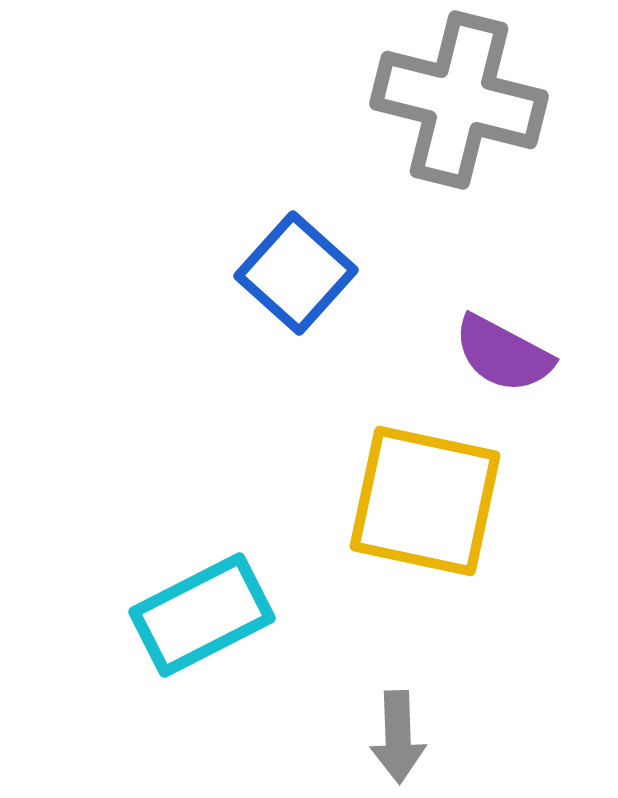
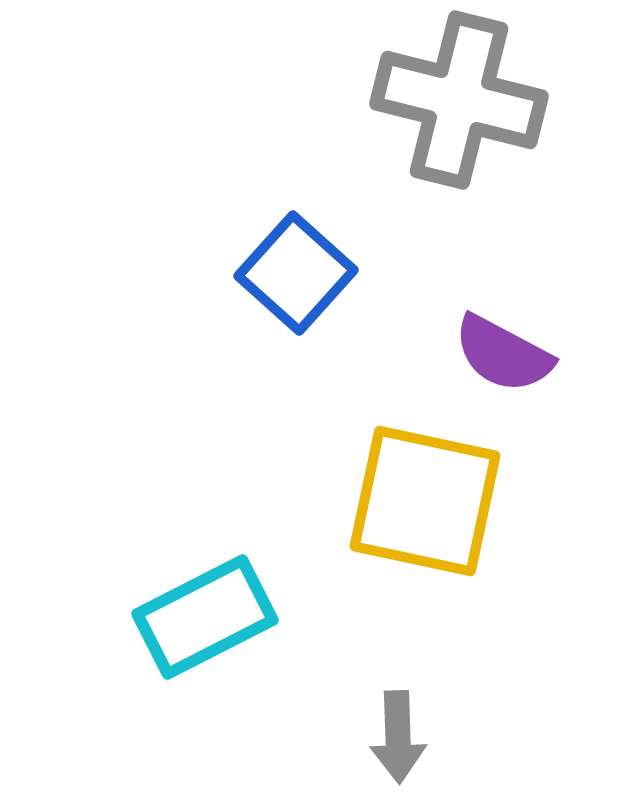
cyan rectangle: moved 3 px right, 2 px down
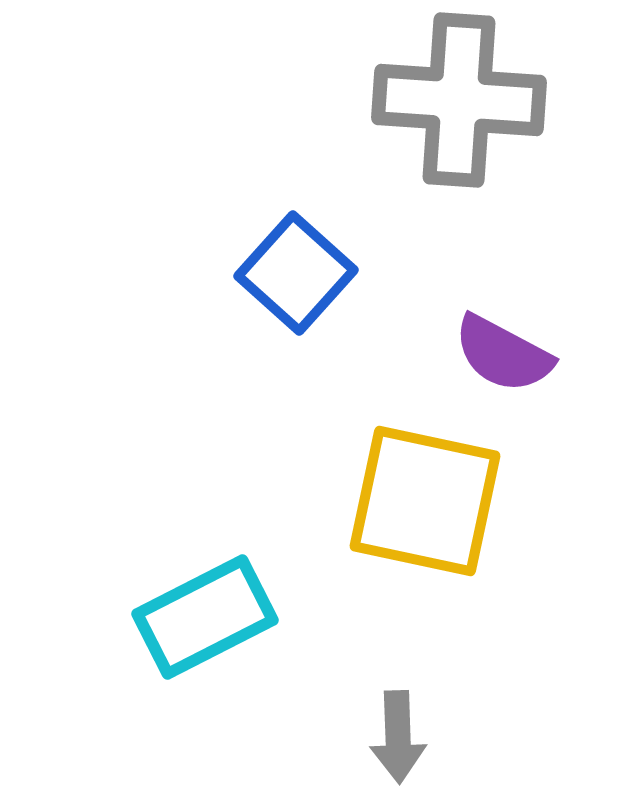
gray cross: rotated 10 degrees counterclockwise
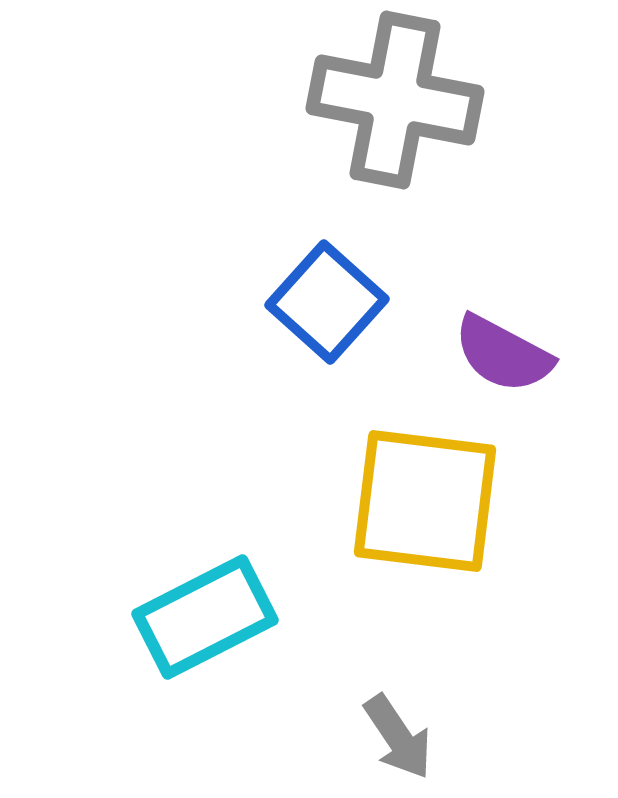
gray cross: moved 64 px left; rotated 7 degrees clockwise
blue square: moved 31 px right, 29 px down
yellow square: rotated 5 degrees counterclockwise
gray arrow: rotated 32 degrees counterclockwise
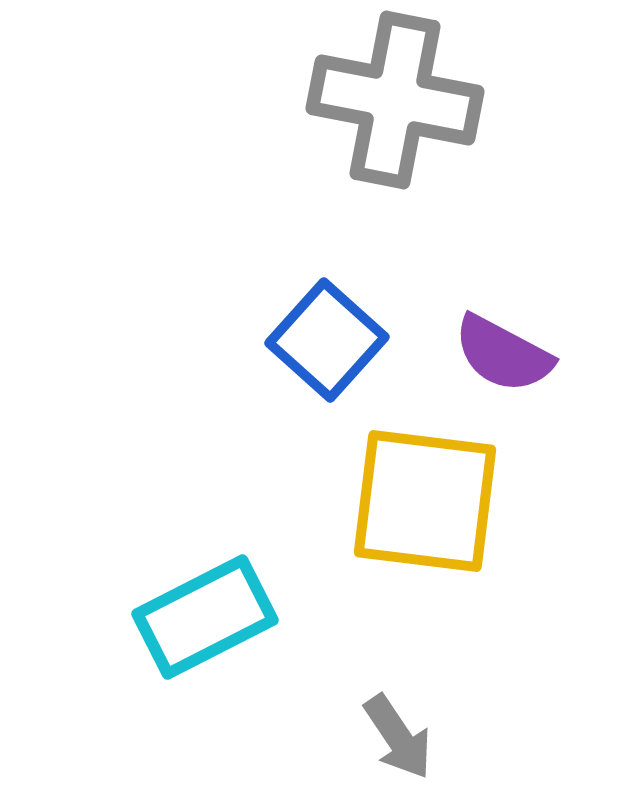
blue square: moved 38 px down
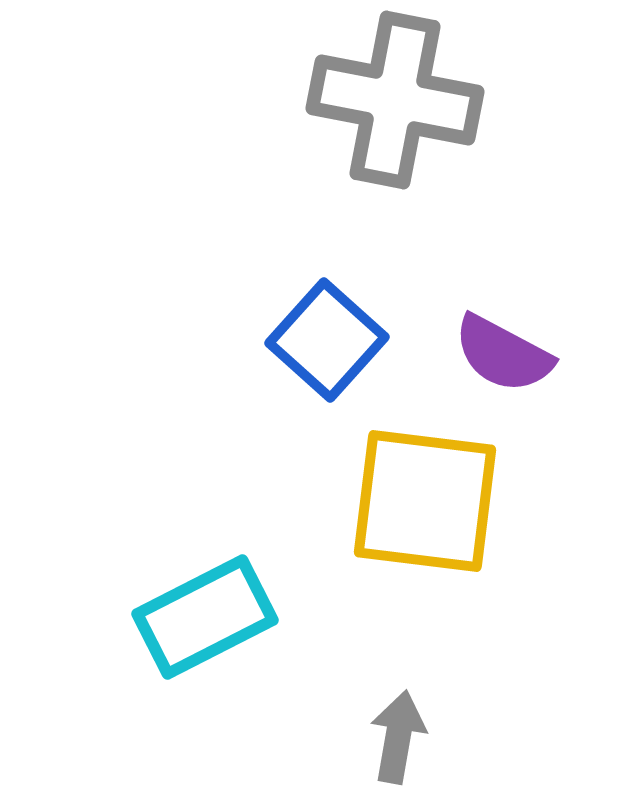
gray arrow: rotated 136 degrees counterclockwise
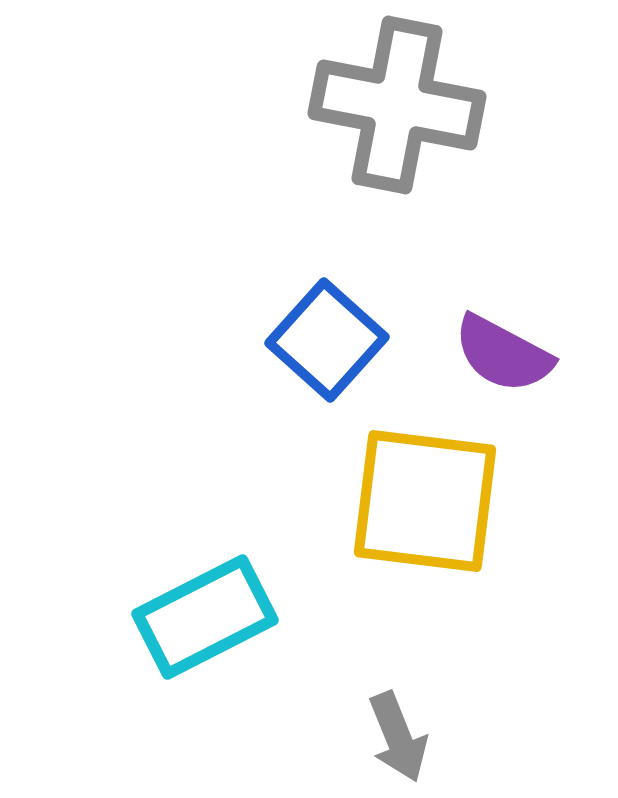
gray cross: moved 2 px right, 5 px down
gray arrow: rotated 148 degrees clockwise
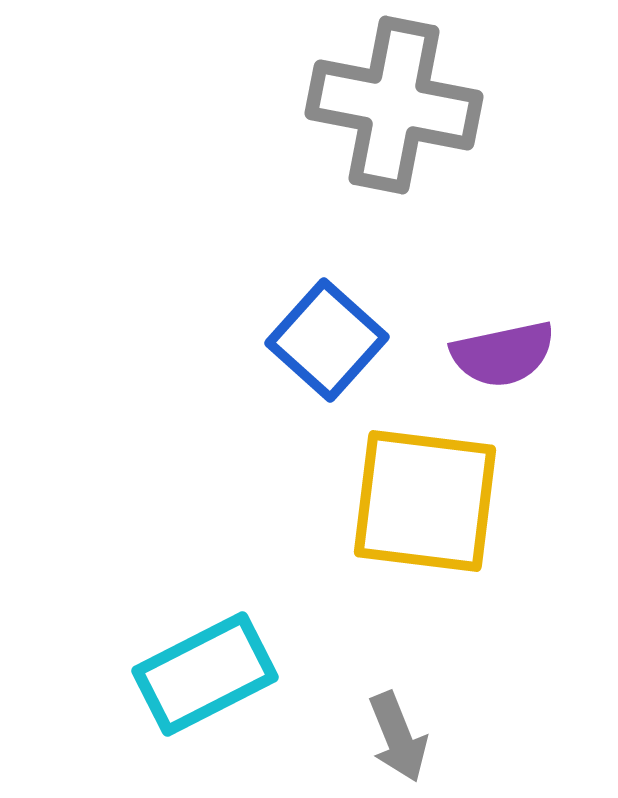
gray cross: moved 3 px left
purple semicircle: rotated 40 degrees counterclockwise
cyan rectangle: moved 57 px down
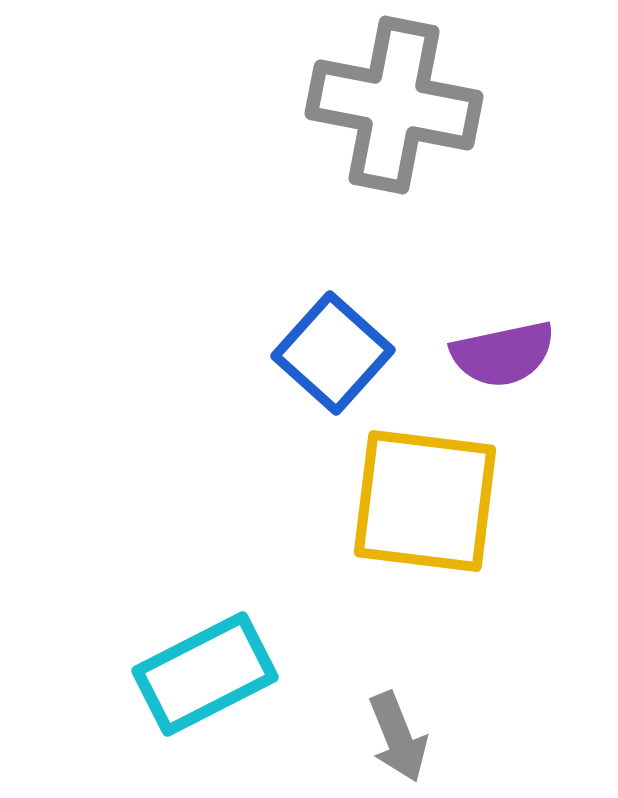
blue square: moved 6 px right, 13 px down
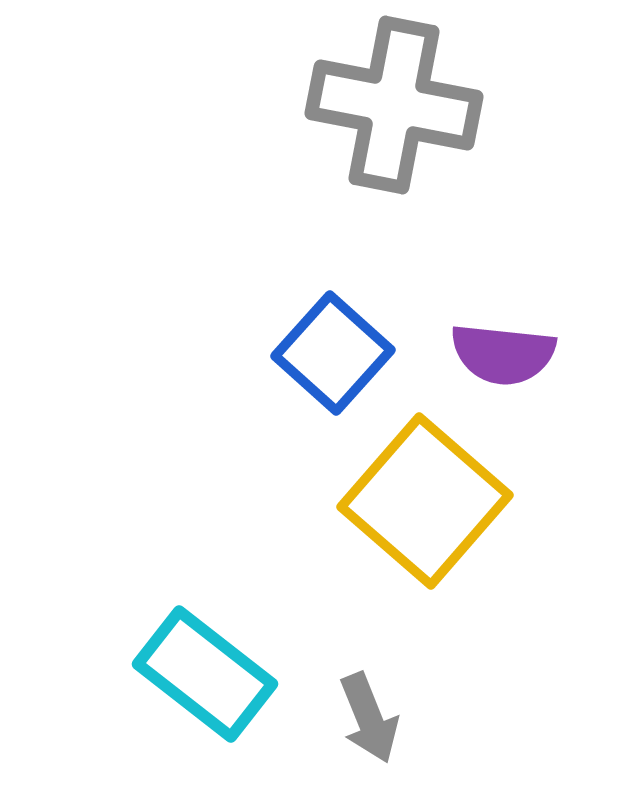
purple semicircle: rotated 18 degrees clockwise
yellow square: rotated 34 degrees clockwise
cyan rectangle: rotated 65 degrees clockwise
gray arrow: moved 29 px left, 19 px up
